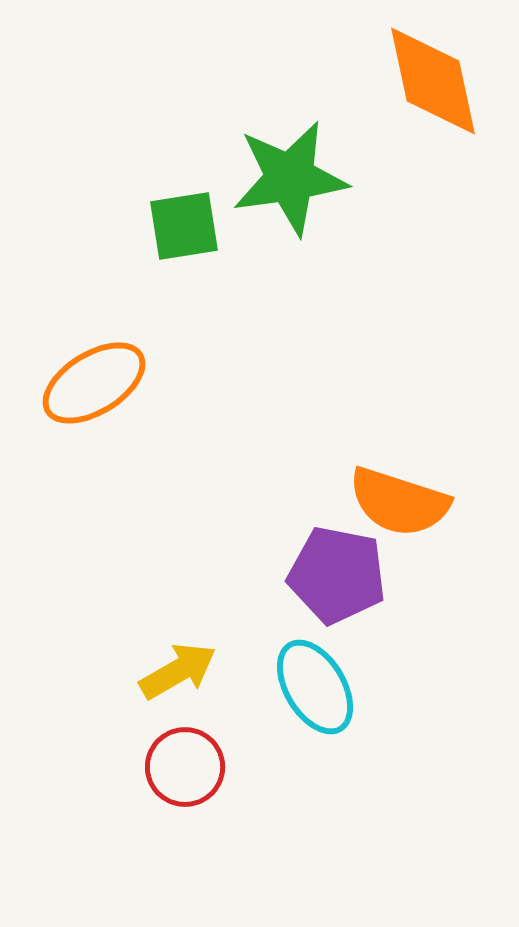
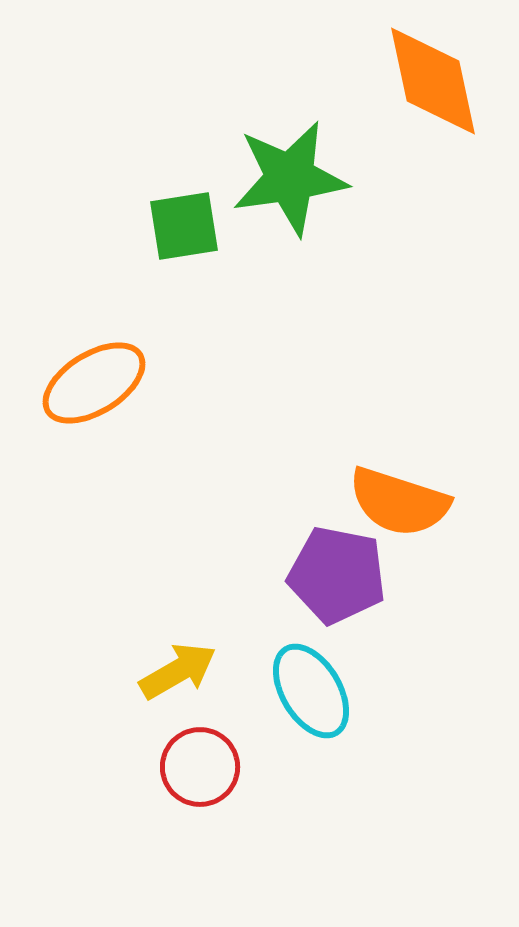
cyan ellipse: moved 4 px left, 4 px down
red circle: moved 15 px right
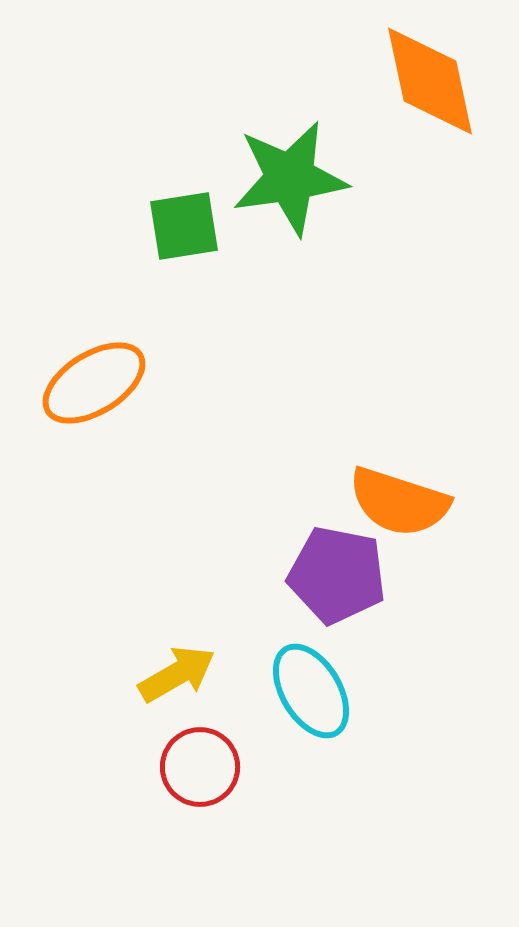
orange diamond: moved 3 px left
yellow arrow: moved 1 px left, 3 px down
